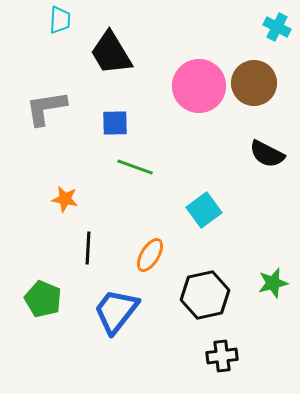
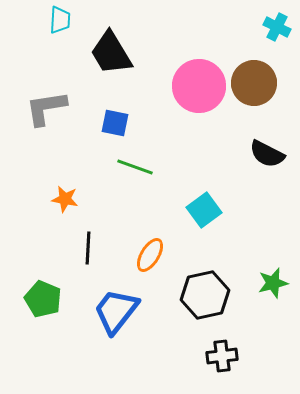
blue square: rotated 12 degrees clockwise
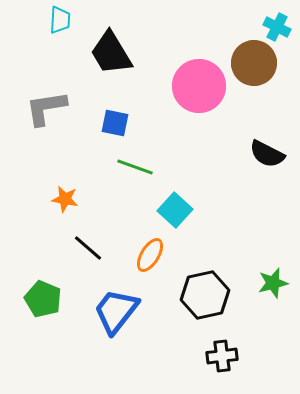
brown circle: moved 20 px up
cyan square: moved 29 px left; rotated 12 degrees counterclockwise
black line: rotated 52 degrees counterclockwise
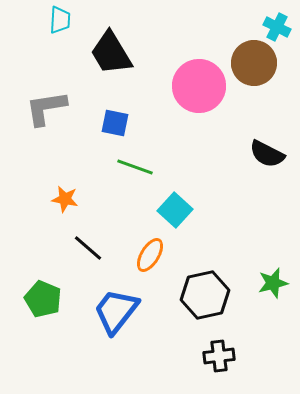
black cross: moved 3 px left
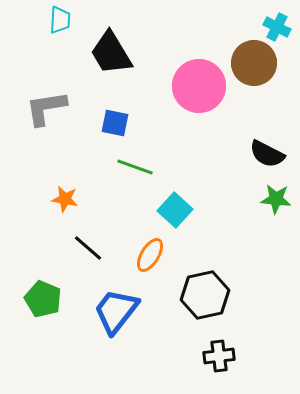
green star: moved 3 px right, 84 px up; rotated 20 degrees clockwise
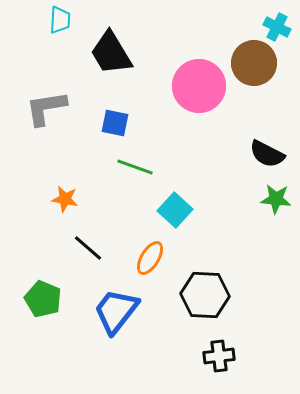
orange ellipse: moved 3 px down
black hexagon: rotated 15 degrees clockwise
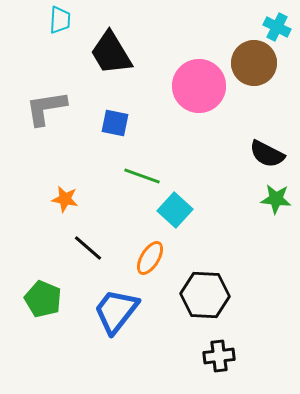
green line: moved 7 px right, 9 px down
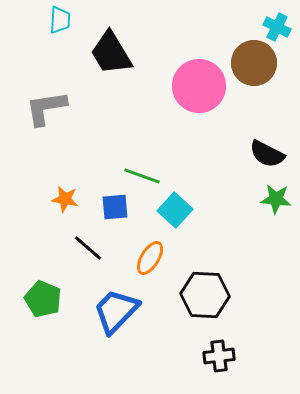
blue square: moved 84 px down; rotated 16 degrees counterclockwise
blue trapezoid: rotated 6 degrees clockwise
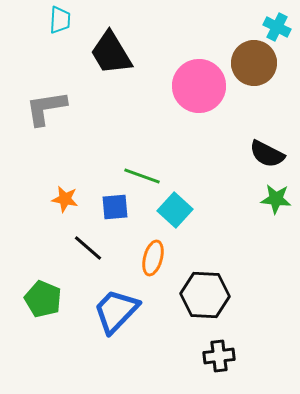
orange ellipse: moved 3 px right; rotated 16 degrees counterclockwise
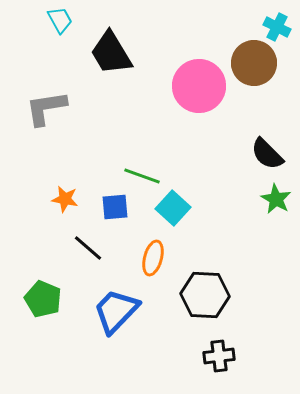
cyan trapezoid: rotated 32 degrees counterclockwise
black semicircle: rotated 18 degrees clockwise
green star: rotated 24 degrees clockwise
cyan square: moved 2 px left, 2 px up
